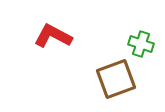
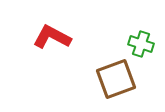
red L-shape: moved 1 px left, 1 px down
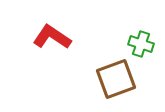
red L-shape: rotated 6 degrees clockwise
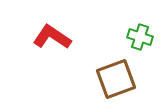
green cross: moved 1 px left, 7 px up
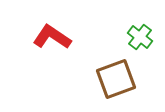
green cross: rotated 20 degrees clockwise
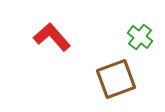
red L-shape: rotated 15 degrees clockwise
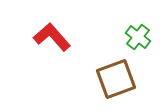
green cross: moved 2 px left
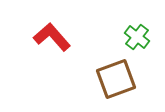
green cross: moved 1 px left
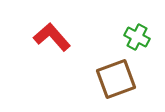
green cross: rotated 10 degrees counterclockwise
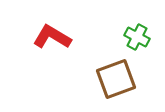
red L-shape: rotated 18 degrees counterclockwise
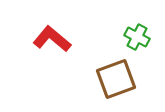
red L-shape: moved 2 px down; rotated 9 degrees clockwise
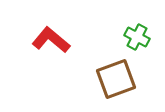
red L-shape: moved 1 px left, 1 px down
